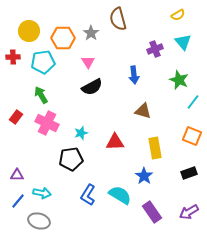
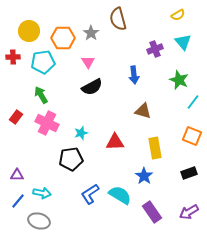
blue L-shape: moved 2 px right, 1 px up; rotated 25 degrees clockwise
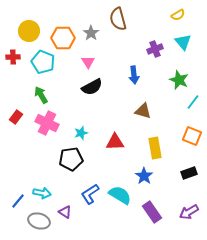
cyan pentagon: rotated 30 degrees clockwise
purple triangle: moved 48 px right, 37 px down; rotated 32 degrees clockwise
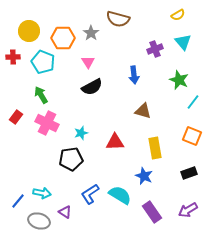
brown semicircle: rotated 60 degrees counterclockwise
blue star: rotated 12 degrees counterclockwise
purple arrow: moved 1 px left, 2 px up
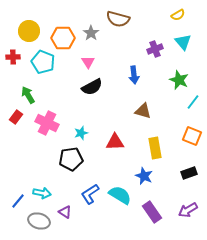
green arrow: moved 13 px left
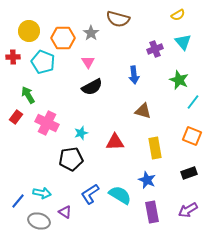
blue star: moved 3 px right, 4 px down
purple rectangle: rotated 25 degrees clockwise
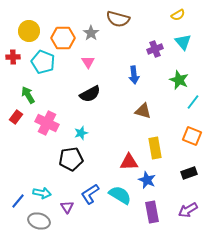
black semicircle: moved 2 px left, 7 px down
red triangle: moved 14 px right, 20 px down
purple triangle: moved 2 px right, 5 px up; rotated 24 degrees clockwise
